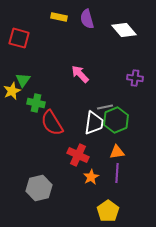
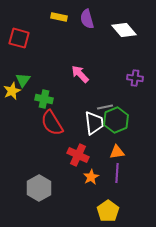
green cross: moved 8 px right, 4 px up
white trapezoid: rotated 15 degrees counterclockwise
gray hexagon: rotated 15 degrees counterclockwise
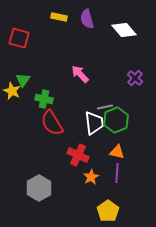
purple cross: rotated 35 degrees clockwise
yellow star: rotated 24 degrees counterclockwise
orange triangle: rotated 21 degrees clockwise
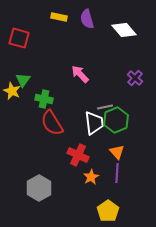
orange triangle: rotated 35 degrees clockwise
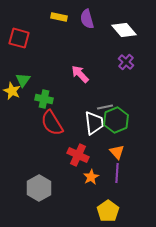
purple cross: moved 9 px left, 16 px up
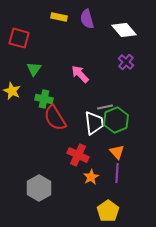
green triangle: moved 11 px right, 11 px up
red semicircle: moved 3 px right, 5 px up
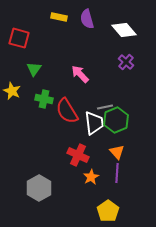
red semicircle: moved 12 px right, 7 px up
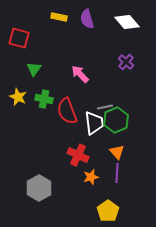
white diamond: moved 3 px right, 8 px up
yellow star: moved 6 px right, 6 px down
red semicircle: rotated 12 degrees clockwise
orange star: rotated 14 degrees clockwise
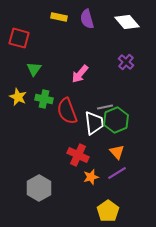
pink arrow: rotated 96 degrees counterclockwise
purple line: rotated 54 degrees clockwise
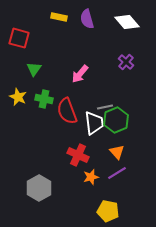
yellow pentagon: rotated 25 degrees counterclockwise
